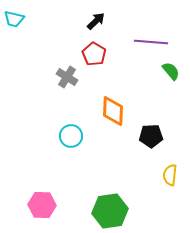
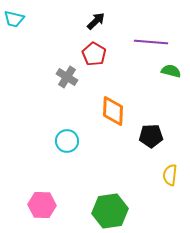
green semicircle: rotated 36 degrees counterclockwise
cyan circle: moved 4 px left, 5 px down
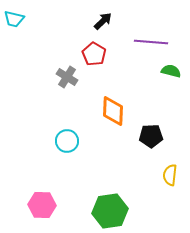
black arrow: moved 7 px right
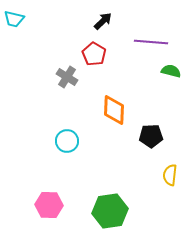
orange diamond: moved 1 px right, 1 px up
pink hexagon: moved 7 px right
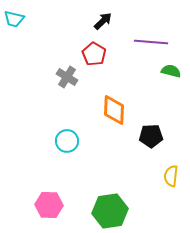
yellow semicircle: moved 1 px right, 1 px down
